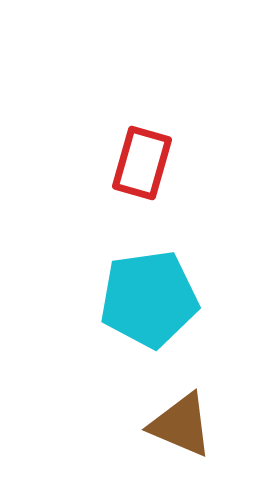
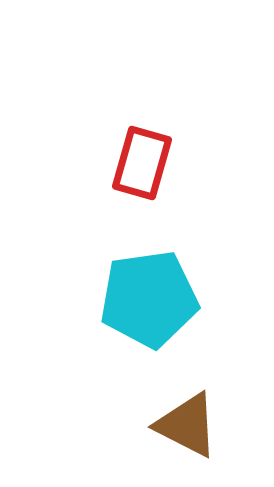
brown triangle: moved 6 px right; rotated 4 degrees clockwise
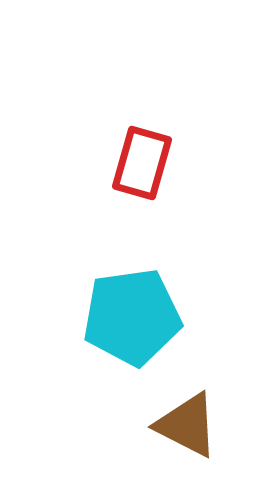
cyan pentagon: moved 17 px left, 18 px down
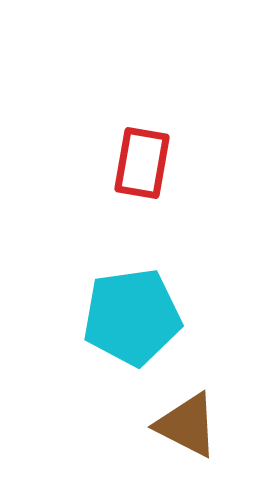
red rectangle: rotated 6 degrees counterclockwise
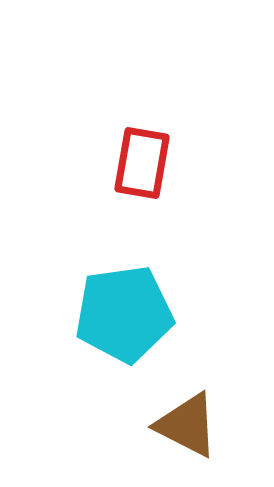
cyan pentagon: moved 8 px left, 3 px up
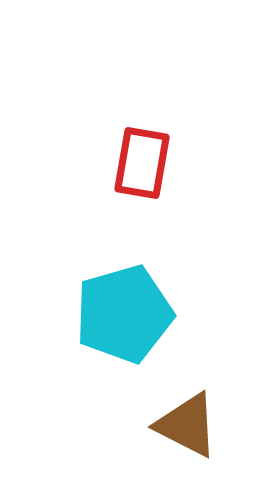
cyan pentagon: rotated 8 degrees counterclockwise
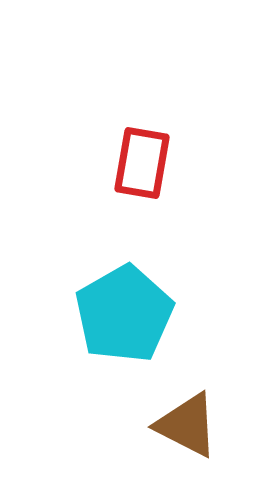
cyan pentagon: rotated 14 degrees counterclockwise
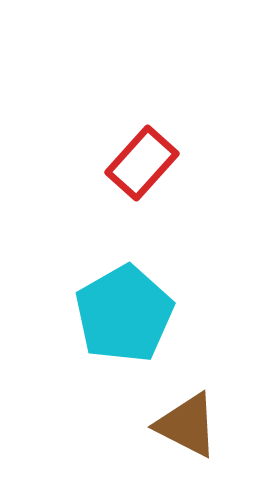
red rectangle: rotated 32 degrees clockwise
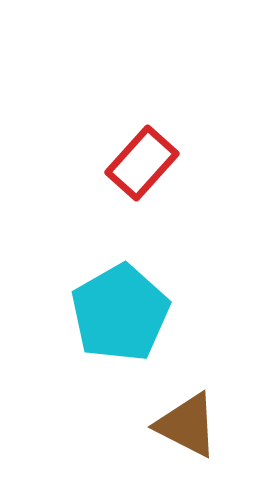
cyan pentagon: moved 4 px left, 1 px up
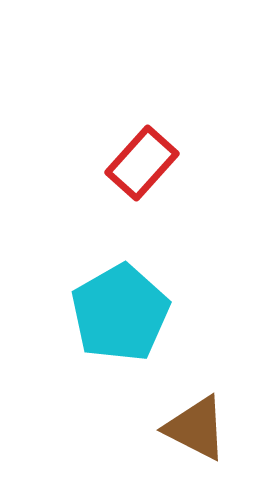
brown triangle: moved 9 px right, 3 px down
